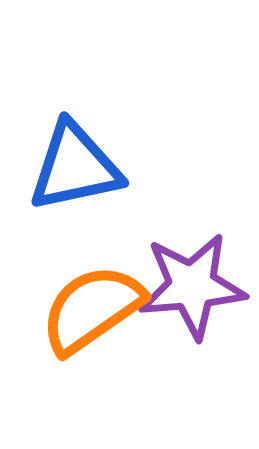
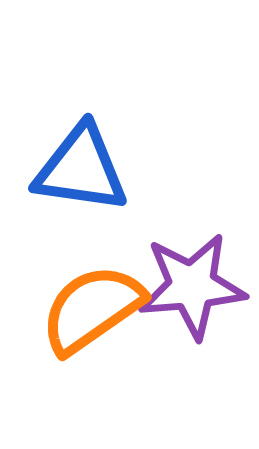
blue triangle: moved 6 px right, 2 px down; rotated 20 degrees clockwise
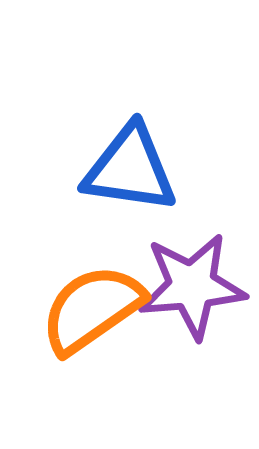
blue triangle: moved 49 px right
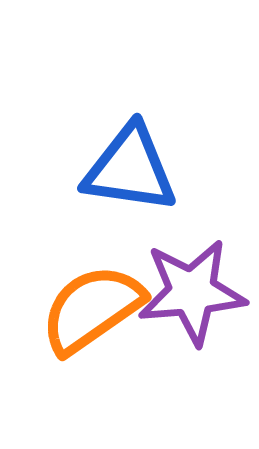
purple star: moved 6 px down
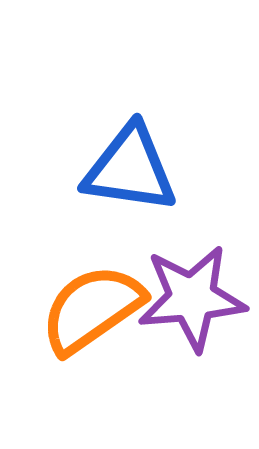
purple star: moved 6 px down
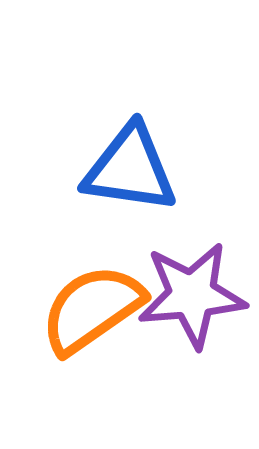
purple star: moved 3 px up
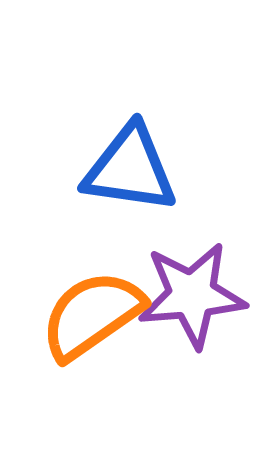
orange semicircle: moved 6 px down
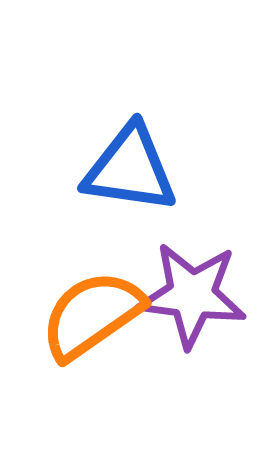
purple star: rotated 12 degrees clockwise
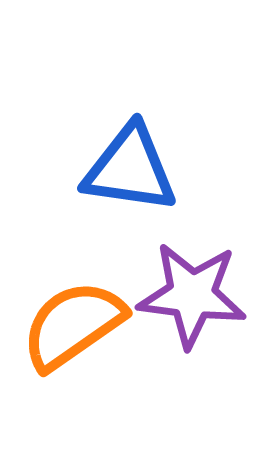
orange semicircle: moved 19 px left, 10 px down
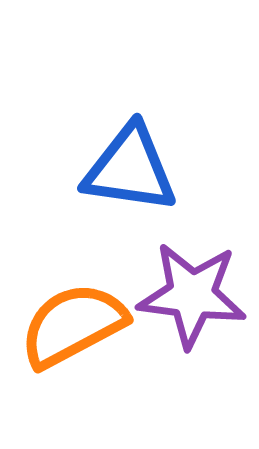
orange semicircle: rotated 7 degrees clockwise
